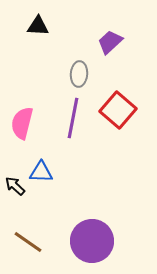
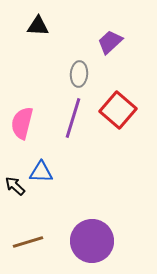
purple line: rotated 6 degrees clockwise
brown line: rotated 52 degrees counterclockwise
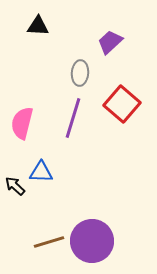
gray ellipse: moved 1 px right, 1 px up
red square: moved 4 px right, 6 px up
brown line: moved 21 px right
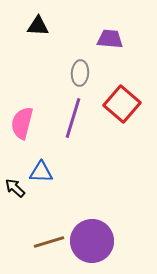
purple trapezoid: moved 3 px up; rotated 48 degrees clockwise
black arrow: moved 2 px down
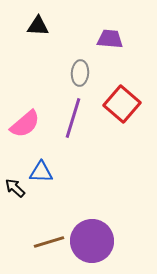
pink semicircle: moved 3 px right, 1 px down; rotated 144 degrees counterclockwise
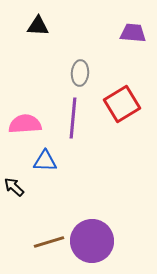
purple trapezoid: moved 23 px right, 6 px up
red square: rotated 18 degrees clockwise
purple line: rotated 12 degrees counterclockwise
pink semicircle: rotated 144 degrees counterclockwise
blue triangle: moved 4 px right, 11 px up
black arrow: moved 1 px left, 1 px up
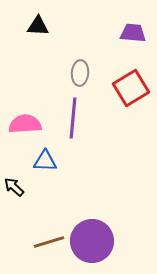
red square: moved 9 px right, 16 px up
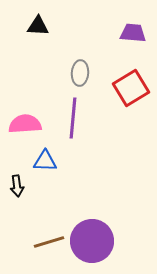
black arrow: moved 3 px right, 1 px up; rotated 140 degrees counterclockwise
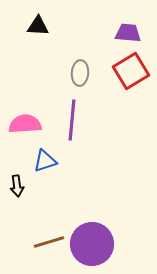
purple trapezoid: moved 5 px left
red square: moved 17 px up
purple line: moved 1 px left, 2 px down
blue triangle: rotated 20 degrees counterclockwise
purple circle: moved 3 px down
